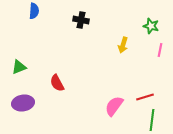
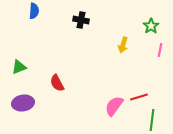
green star: rotated 21 degrees clockwise
red line: moved 6 px left
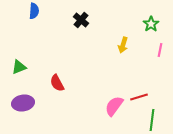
black cross: rotated 28 degrees clockwise
green star: moved 2 px up
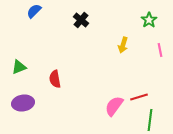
blue semicircle: rotated 140 degrees counterclockwise
green star: moved 2 px left, 4 px up
pink line: rotated 24 degrees counterclockwise
red semicircle: moved 2 px left, 4 px up; rotated 18 degrees clockwise
green line: moved 2 px left
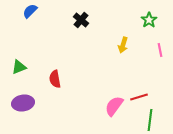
blue semicircle: moved 4 px left
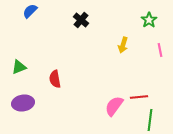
red line: rotated 12 degrees clockwise
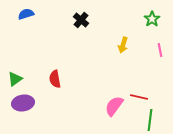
blue semicircle: moved 4 px left, 3 px down; rotated 28 degrees clockwise
green star: moved 3 px right, 1 px up
green triangle: moved 4 px left, 12 px down; rotated 14 degrees counterclockwise
red line: rotated 18 degrees clockwise
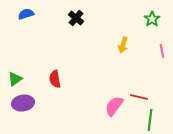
black cross: moved 5 px left, 2 px up
pink line: moved 2 px right, 1 px down
